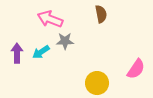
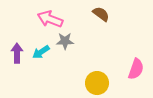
brown semicircle: rotated 42 degrees counterclockwise
pink semicircle: rotated 15 degrees counterclockwise
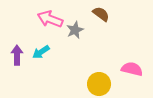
gray star: moved 10 px right, 11 px up; rotated 24 degrees counterclockwise
purple arrow: moved 2 px down
pink semicircle: moved 4 px left; rotated 95 degrees counterclockwise
yellow circle: moved 2 px right, 1 px down
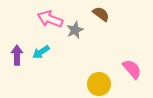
pink semicircle: rotated 35 degrees clockwise
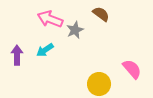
cyan arrow: moved 4 px right, 2 px up
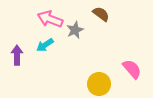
cyan arrow: moved 5 px up
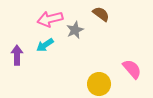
pink arrow: rotated 35 degrees counterclockwise
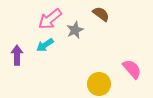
pink arrow: rotated 25 degrees counterclockwise
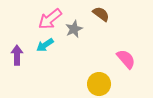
gray star: moved 1 px left, 1 px up
pink semicircle: moved 6 px left, 10 px up
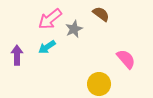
cyan arrow: moved 2 px right, 2 px down
